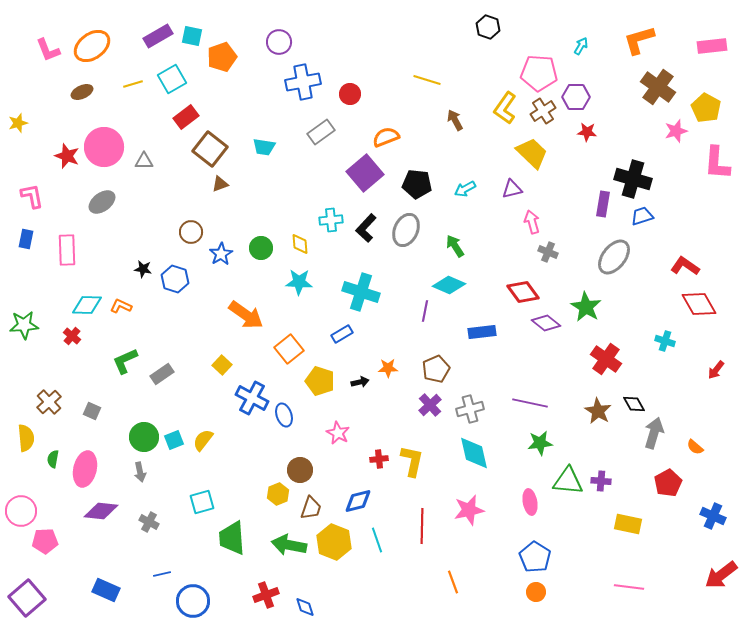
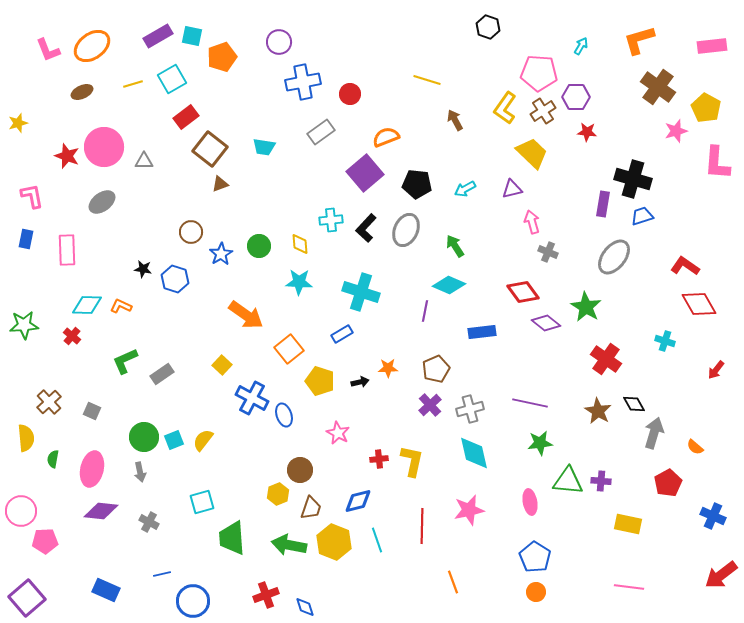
green circle at (261, 248): moved 2 px left, 2 px up
pink ellipse at (85, 469): moved 7 px right
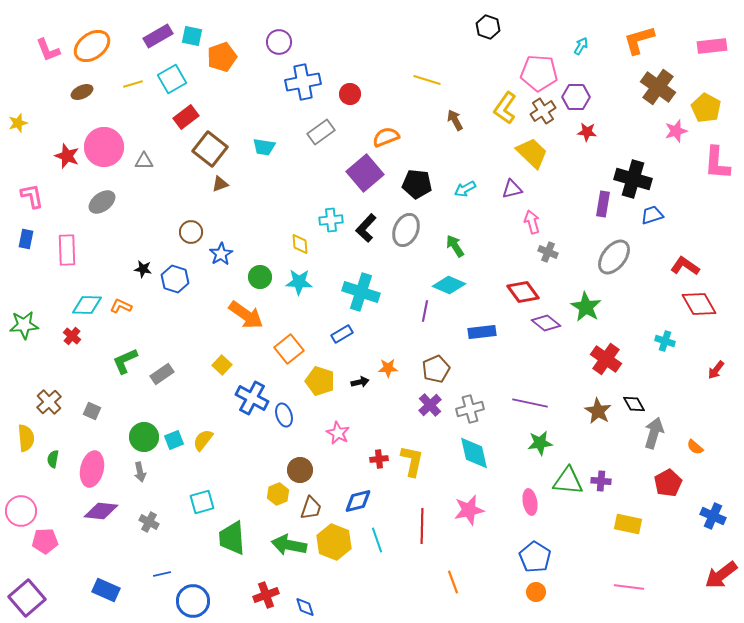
blue trapezoid at (642, 216): moved 10 px right, 1 px up
green circle at (259, 246): moved 1 px right, 31 px down
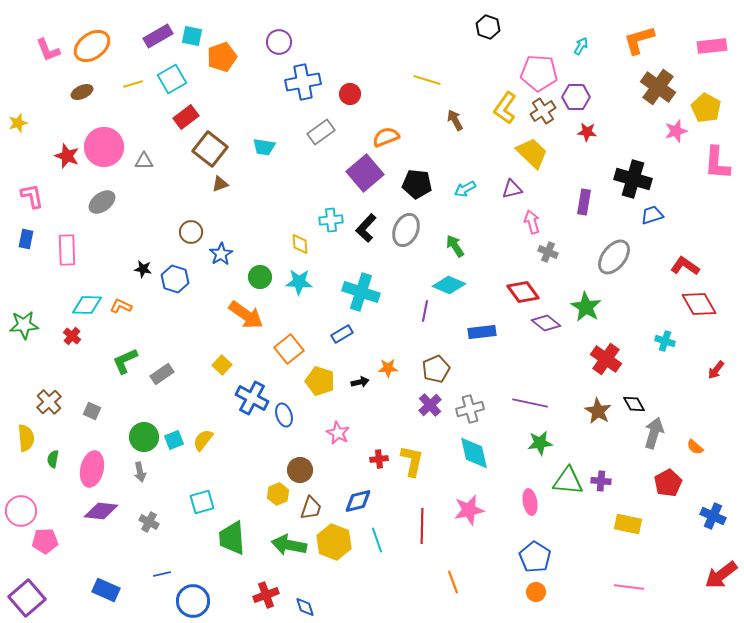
purple rectangle at (603, 204): moved 19 px left, 2 px up
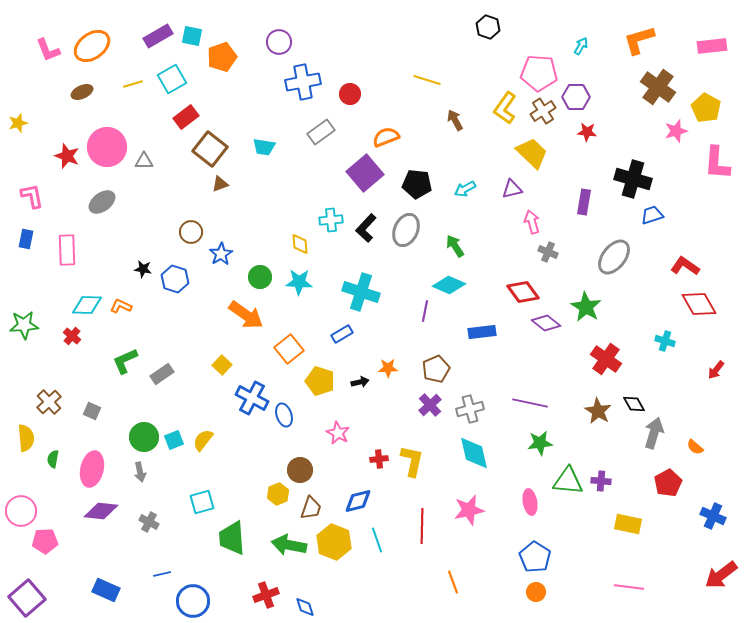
pink circle at (104, 147): moved 3 px right
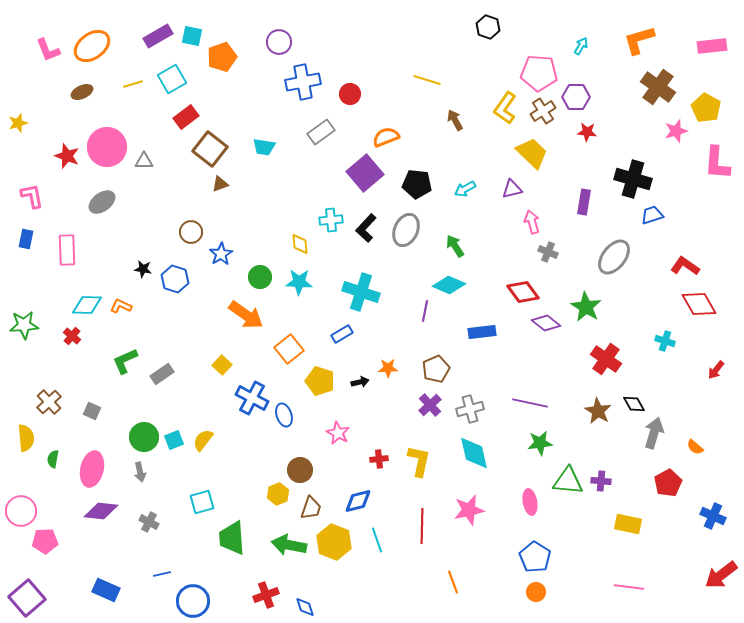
yellow L-shape at (412, 461): moved 7 px right
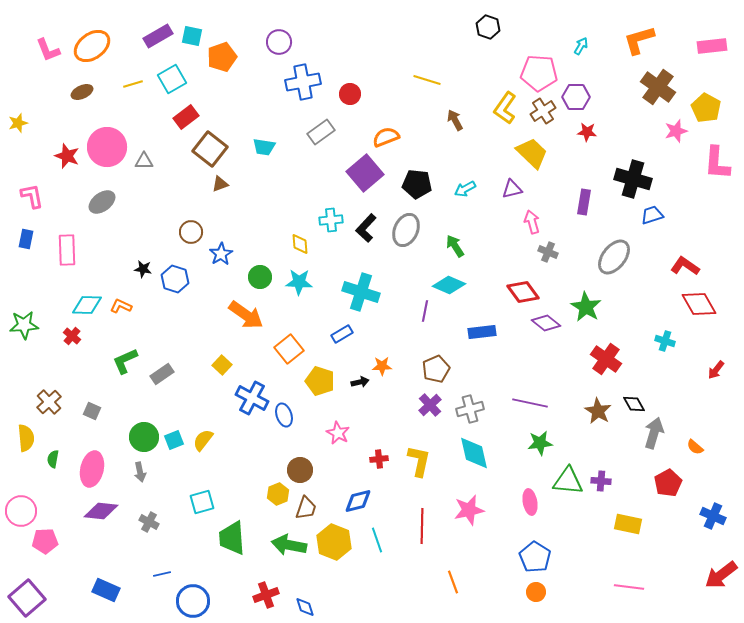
orange star at (388, 368): moved 6 px left, 2 px up
brown trapezoid at (311, 508): moved 5 px left
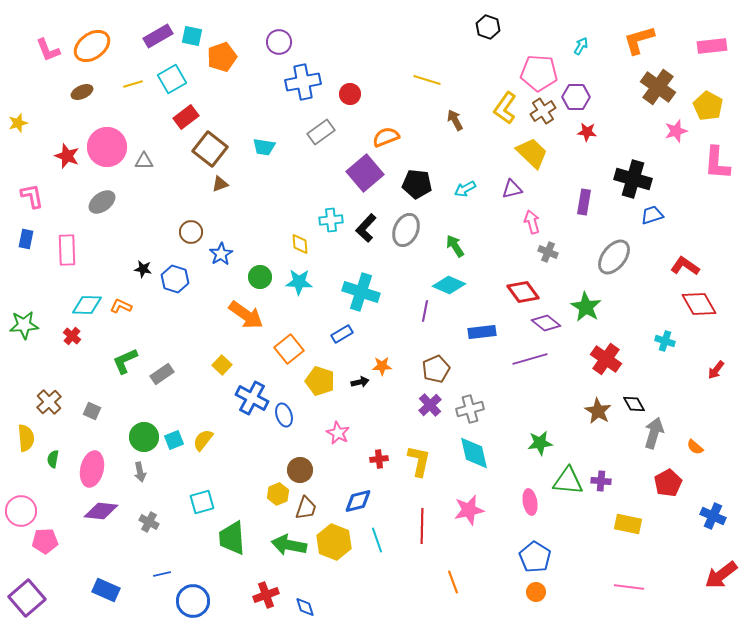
yellow pentagon at (706, 108): moved 2 px right, 2 px up
purple line at (530, 403): moved 44 px up; rotated 28 degrees counterclockwise
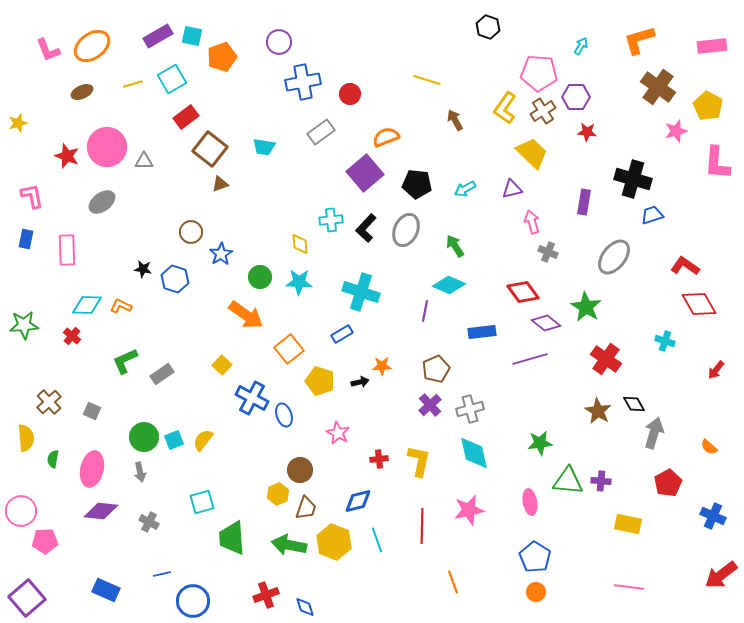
orange semicircle at (695, 447): moved 14 px right
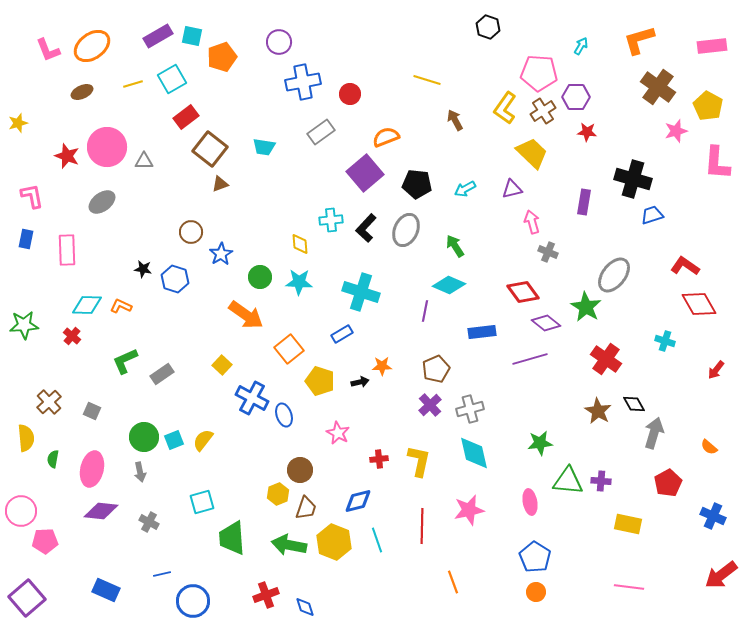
gray ellipse at (614, 257): moved 18 px down
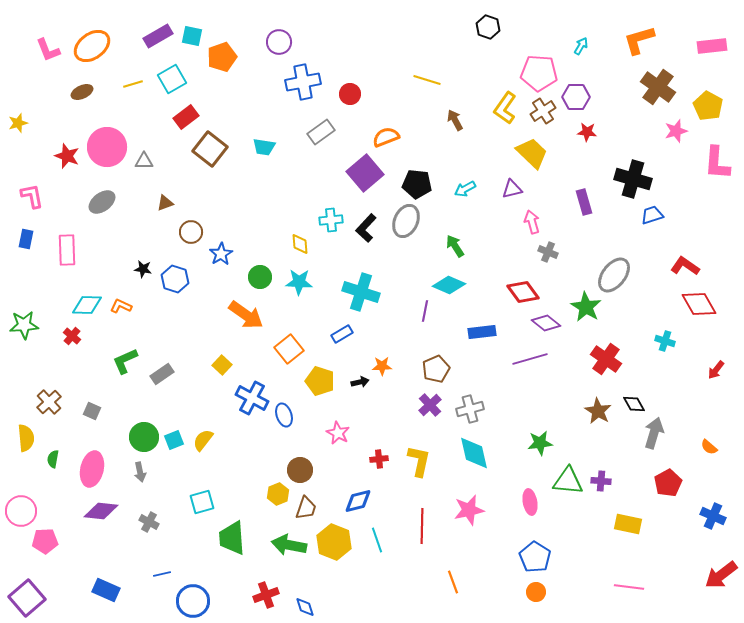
brown triangle at (220, 184): moved 55 px left, 19 px down
purple rectangle at (584, 202): rotated 25 degrees counterclockwise
gray ellipse at (406, 230): moved 9 px up
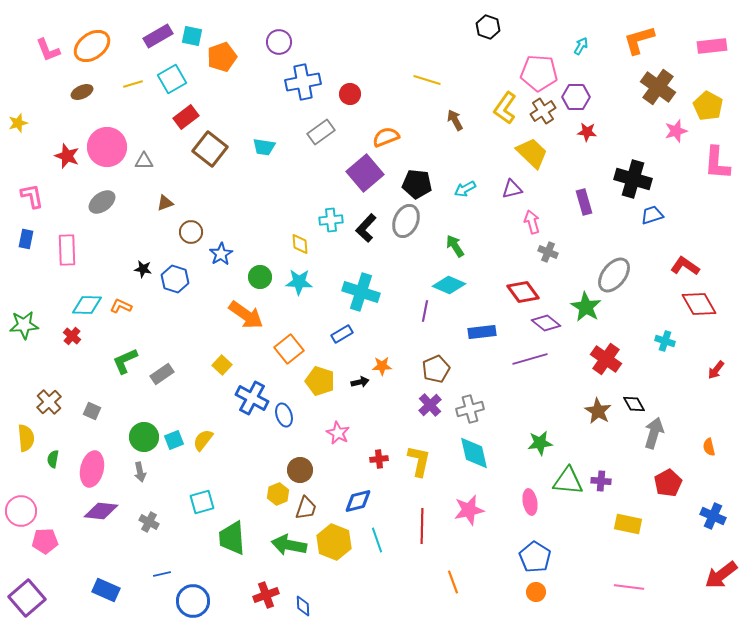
orange semicircle at (709, 447): rotated 36 degrees clockwise
blue diamond at (305, 607): moved 2 px left, 1 px up; rotated 15 degrees clockwise
